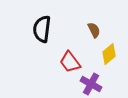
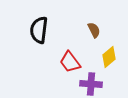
black semicircle: moved 3 px left, 1 px down
yellow diamond: moved 3 px down
purple cross: rotated 25 degrees counterclockwise
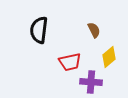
red trapezoid: rotated 65 degrees counterclockwise
purple cross: moved 2 px up
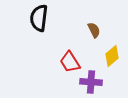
black semicircle: moved 12 px up
yellow diamond: moved 3 px right, 1 px up
red trapezoid: rotated 70 degrees clockwise
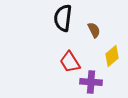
black semicircle: moved 24 px right
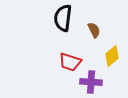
red trapezoid: rotated 40 degrees counterclockwise
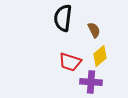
yellow diamond: moved 12 px left
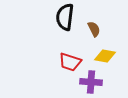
black semicircle: moved 2 px right, 1 px up
brown semicircle: moved 1 px up
yellow diamond: moved 5 px right; rotated 50 degrees clockwise
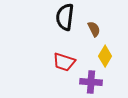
yellow diamond: rotated 70 degrees counterclockwise
red trapezoid: moved 6 px left
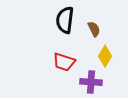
black semicircle: moved 3 px down
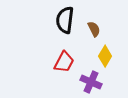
red trapezoid: rotated 80 degrees counterclockwise
purple cross: rotated 20 degrees clockwise
